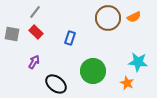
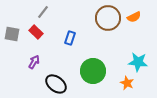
gray line: moved 8 px right
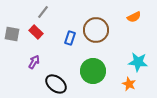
brown circle: moved 12 px left, 12 px down
orange star: moved 2 px right, 1 px down
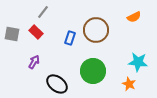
black ellipse: moved 1 px right
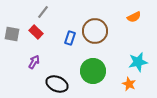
brown circle: moved 1 px left, 1 px down
cyan star: rotated 18 degrees counterclockwise
black ellipse: rotated 15 degrees counterclockwise
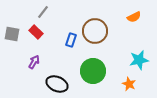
blue rectangle: moved 1 px right, 2 px down
cyan star: moved 1 px right, 2 px up
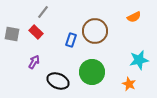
green circle: moved 1 px left, 1 px down
black ellipse: moved 1 px right, 3 px up
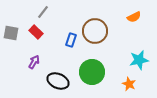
gray square: moved 1 px left, 1 px up
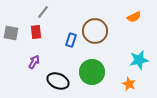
red rectangle: rotated 40 degrees clockwise
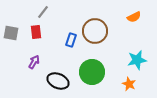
cyan star: moved 2 px left
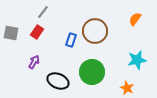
orange semicircle: moved 1 px right, 2 px down; rotated 152 degrees clockwise
red rectangle: moved 1 px right; rotated 40 degrees clockwise
orange star: moved 2 px left, 4 px down
